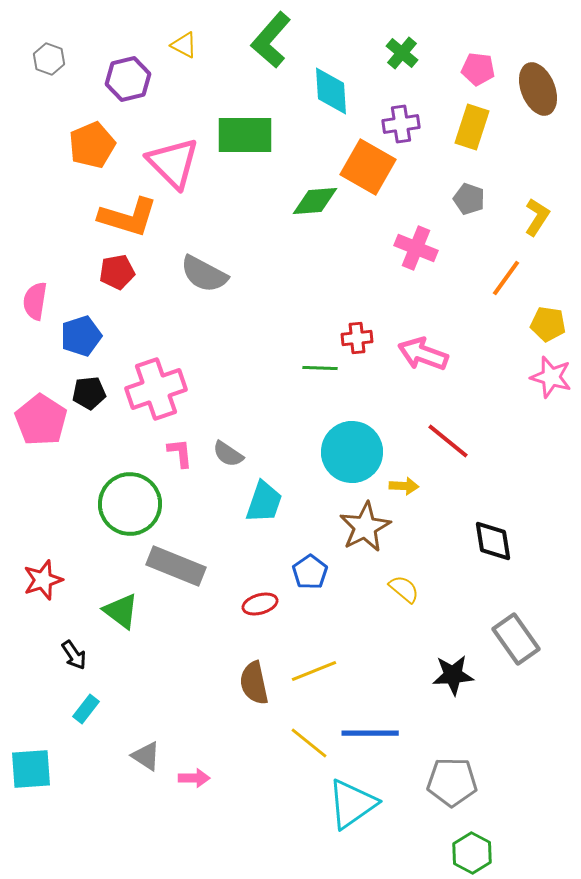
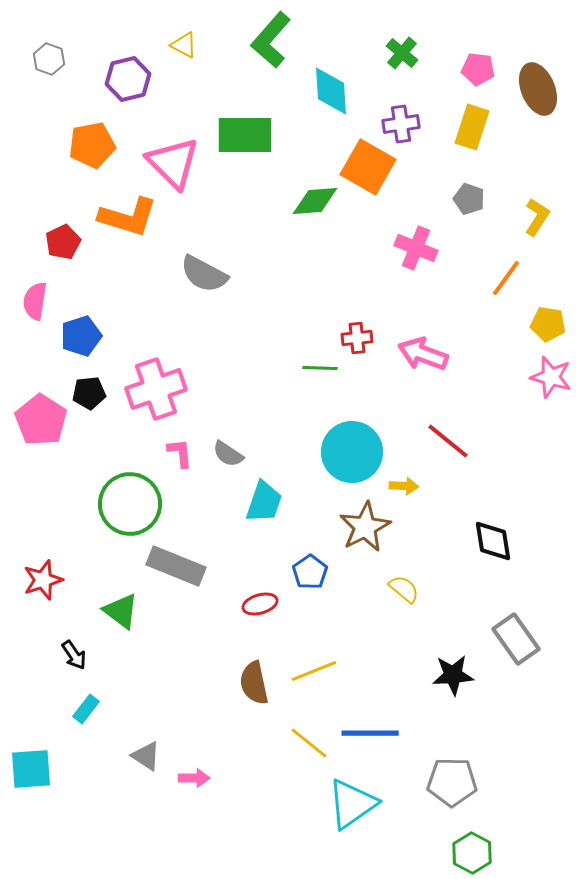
orange pentagon at (92, 145): rotated 12 degrees clockwise
red pentagon at (117, 272): moved 54 px left, 30 px up; rotated 16 degrees counterclockwise
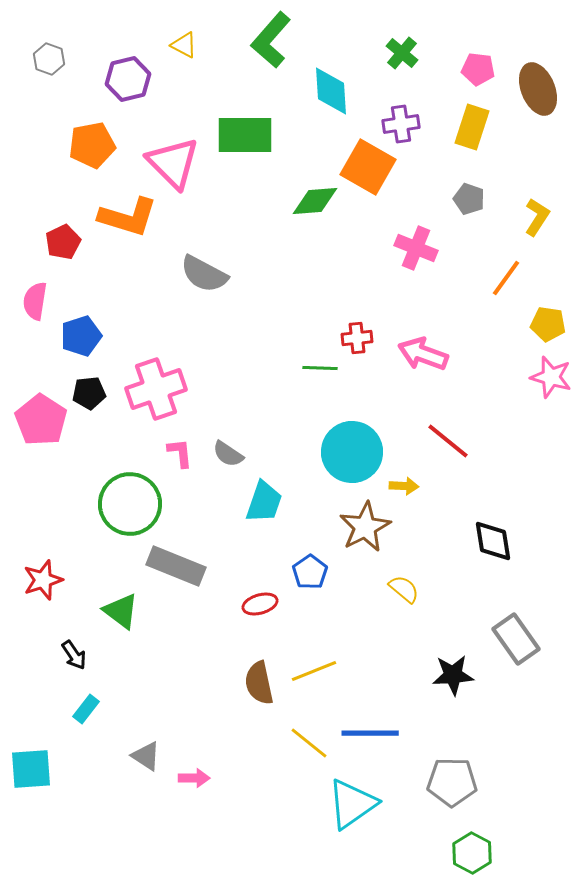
brown semicircle at (254, 683): moved 5 px right
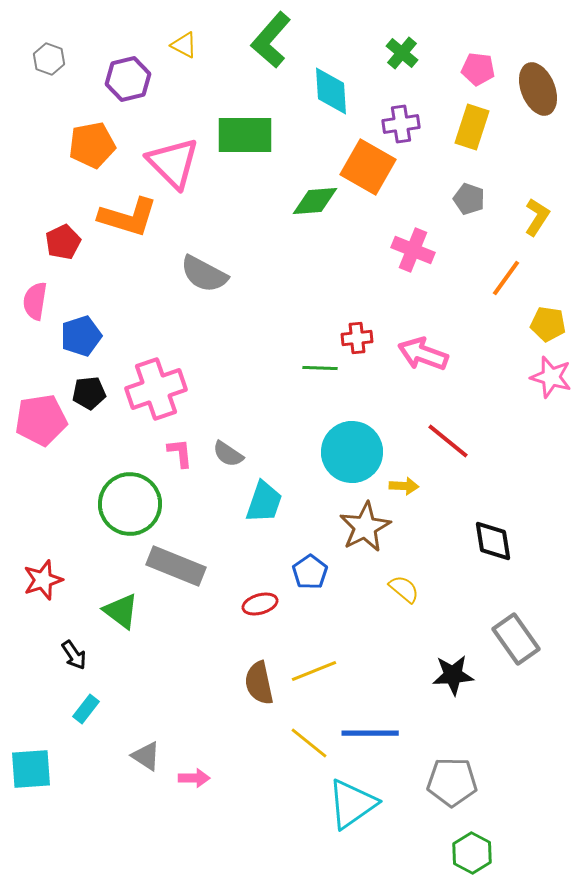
pink cross at (416, 248): moved 3 px left, 2 px down
pink pentagon at (41, 420): rotated 30 degrees clockwise
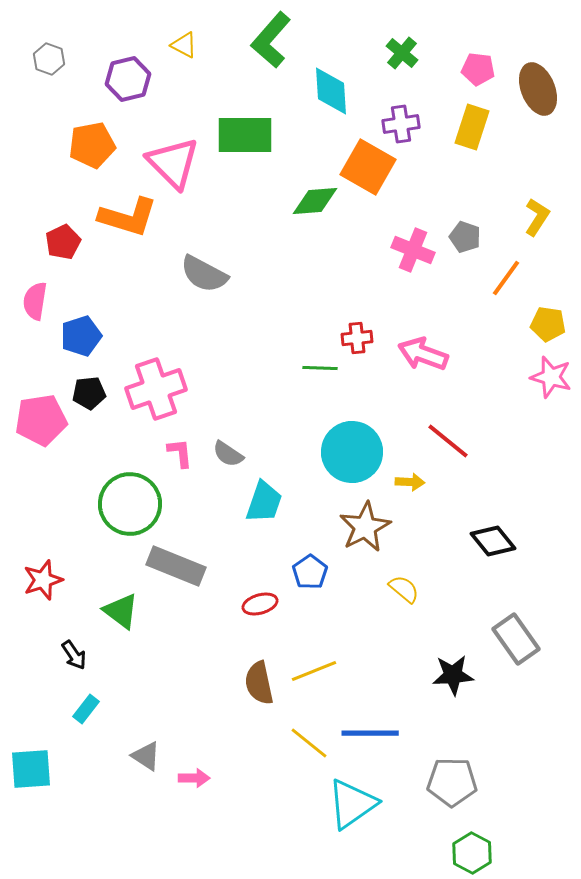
gray pentagon at (469, 199): moved 4 px left, 38 px down
yellow arrow at (404, 486): moved 6 px right, 4 px up
black diamond at (493, 541): rotated 30 degrees counterclockwise
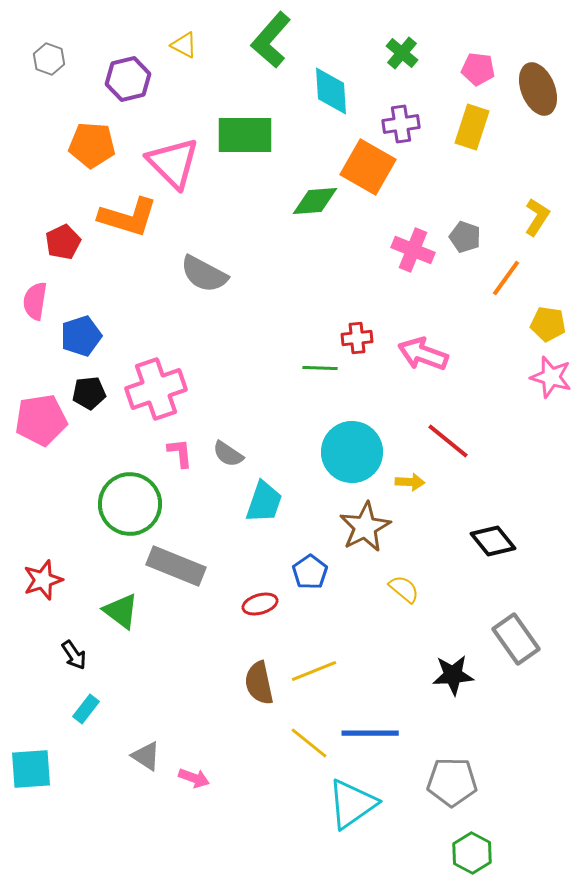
orange pentagon at (92, 145): rotated 15 degrees clockwise
pink arrow at (194, 778): rotated 20 degrees clockwise
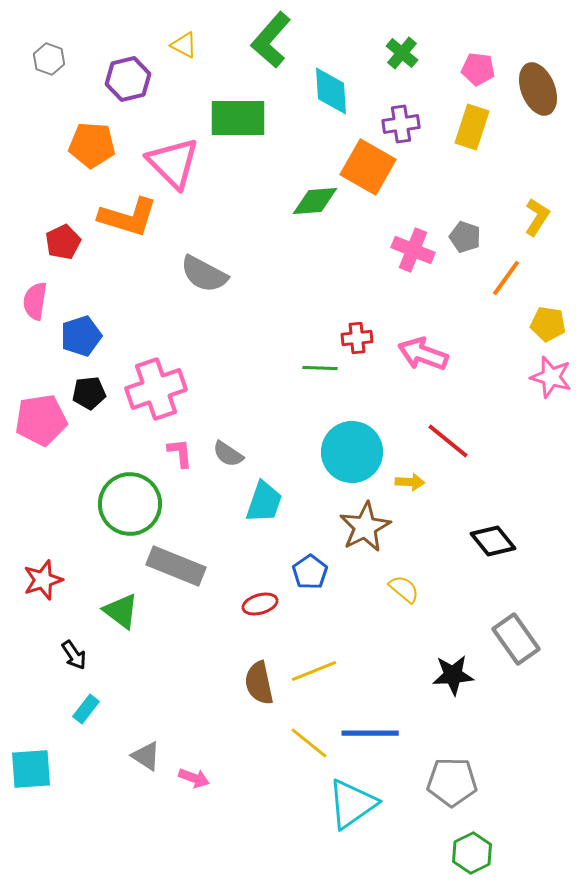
green rectangle at (245, 135): moved 7 px left, 17 px up
green hexagon at (472, 853): rotated 6 degrees clockwise
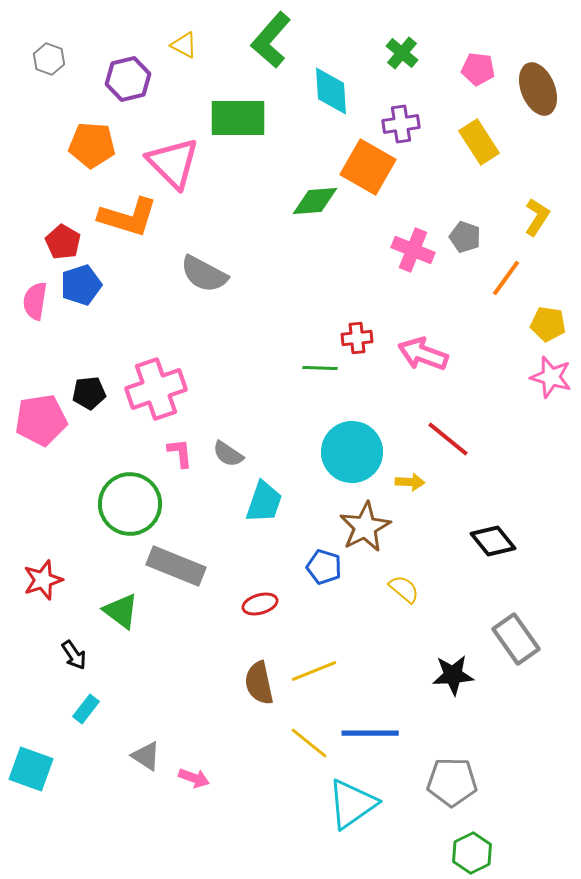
yellow rectangle at (472, 127): moved 7 px right, 15 px down; rotated 51 degrees counterclockwise
red pentagon at (63, 242): rotated 16 degrees counterclockwise
blue pentagon at (81, 336): moved 51 px up
red line at (448, 441): moved 2 px up
blue pentagon at (310, 572): moved 14 px right, 5 px up; rotated 20 degrees counterclockwise
cyan square at (31, 769): rotated 24 degrees clockwise
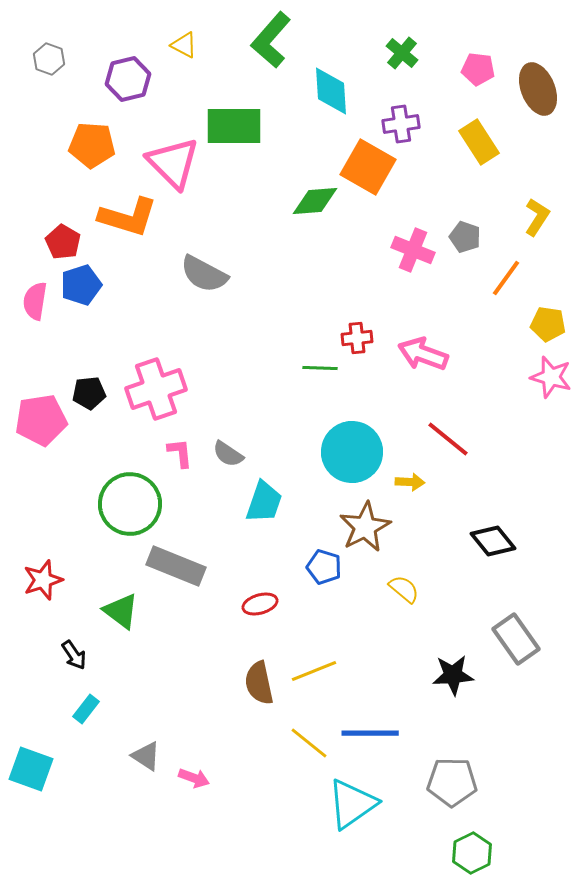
green rectangle at (238, 118): moved 4 px left, 8 px down
